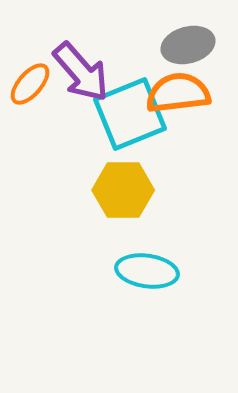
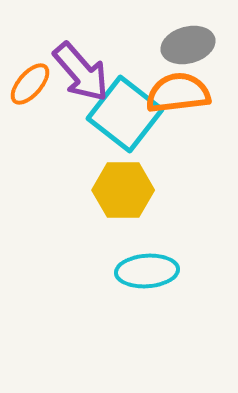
cyan square: moved 5 px left; rotated 30 degrees counterclockwise
cyan ellipse: rotated 12 degrees counterclockwise
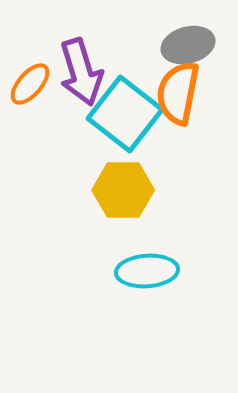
purple arrow: rotated 24 degrees clockwise
orange semicircle: rotated 72 degrees counterclockwise
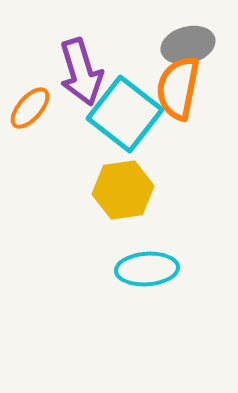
orange ellipse: moved 24 px down
orange semicircle: moved 5 px up
yellow hexagon: rotated 8 degrees counterclockwise
cyan ellipse: moved 2 px up
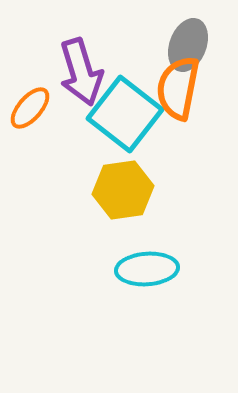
gray ellipse: rotated 54 degrees counterclockwise
